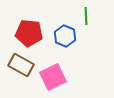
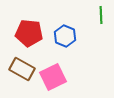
green line: moved 15 px right, 1 px up
brown rectangle: moved 1 px right, 4 px down
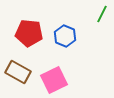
green line: moved 1 px right, 1 px up; rotated 30 degrees clockwise
brown rectangle: moved 4 px left, 3 px down
pink square: moved 1 px right, 3 px down
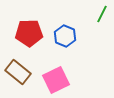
red pentagon: rotated 8 degrees counterclockwise
brown rectangle: rotated 10 degrees clockwise
pink square: moved 2 px right
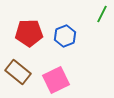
blue hexagon: rotated 15 degrees clockwise
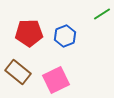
green line: rotated 30 degrees clockwise
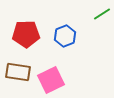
red pentagon: moved 3 px left, 1 px down
brown rectangle: rotated 30 degrees counterclockwise
pink square: moved 5 px left
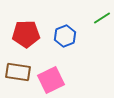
green line: moved 4 px down
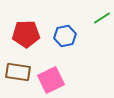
blue hexagon: rotated 10 degrees clockwise
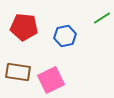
red pentagon: moved 2 px left, 7 px up; rotated 8 degrees clockwise
